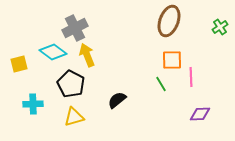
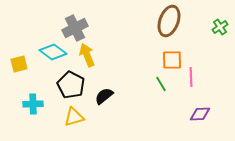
black pentagon: moved 1 px down
black semicircle: moved 13 px left, 4 px up
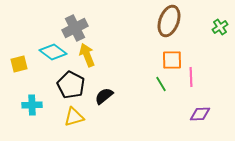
cyan cross: moved 1 px left, 1 px down
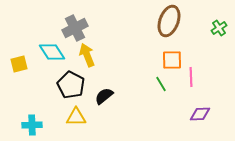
green cross: moved 1 px left, 1 px down
cyan diamond: moved 1 px left; rotated 20 degrees clockwise
cyan cross: moved 20 px down
yellow triangle: moved 2 px right; rotated 15 degrees clockwise
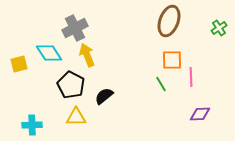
cyan diamond: moved 3 px left, 1 px down
